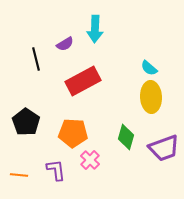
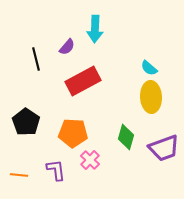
purple semicircle: moved 2 px right, 3 px down; rotated 18 degrees counterclockwise
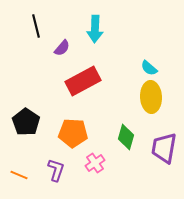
purple semicircle: moved 5 px left, 1 px down
black line: moved 33 px up
purple trapezoid: rotated 120 degrees clockwise
pink cross: moved 5 px right, 3 px down; rotated 12 degrees clockwise
purple L-shape: rotated 25 degrees clockwise
orange line: rotated 18 degrees clockwise
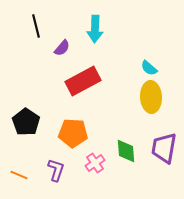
green diamond: moved 14 px down; rotated 20 degrees counterclockwise
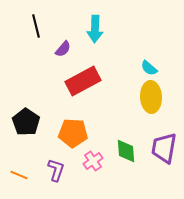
purple semicircle: moved 1 px right, 1 px down
pink cross: moved 2 px left, 2 px up
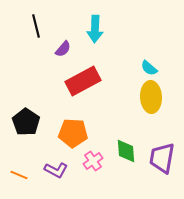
purple trapezoid: moved 2 px left, 10 px down
purple L-shape: rotated 100 degrees clockwise
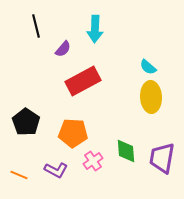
cyan semicircle: moved 1 px left, 1 px up
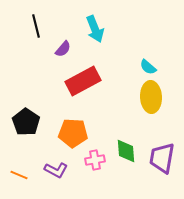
cyan arrow: rotated 24 degrees counterclockwise
pink cross: moved 2 px right, 1 px up; rotated 24 degrees clockwise
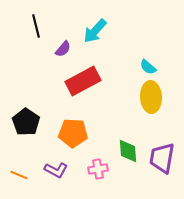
cyan arrow: moved 2 px down; rotated 64 degrees clockwise
green diamond: moved 2 px right
pink cross: moved 3 px right, 9 px down
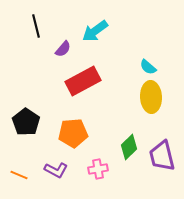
cyan arrow: rotated 12 degrees clockwise
orange pentagon: rotated 8 degrees counterclockwise
green diamond: moved 1 px right, 4 px up; rotated 50 degrees clockwise
purple trapezoid: moved 2 px up; rotated 24 degrees counterclockwise
